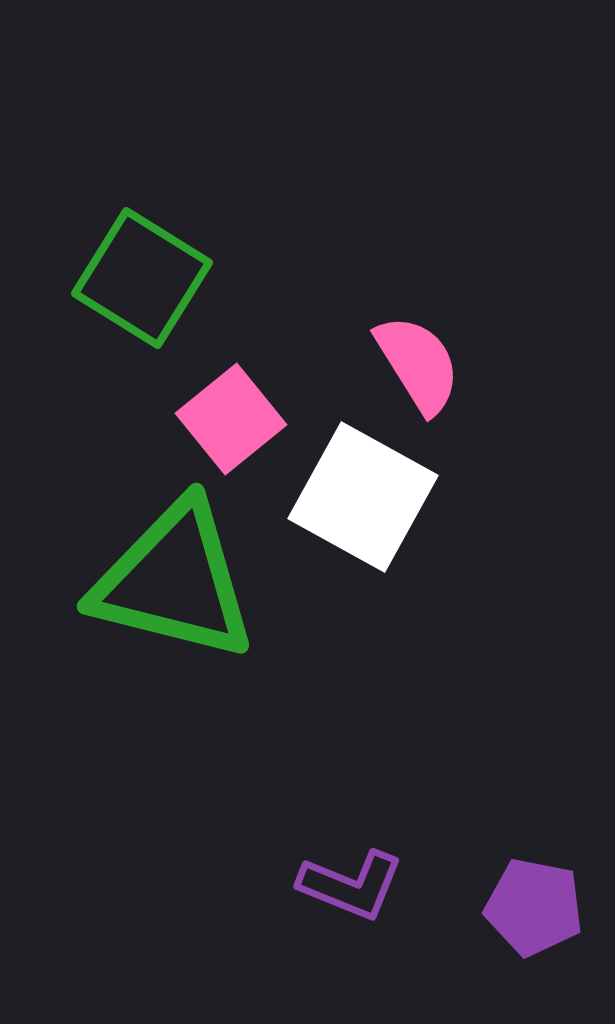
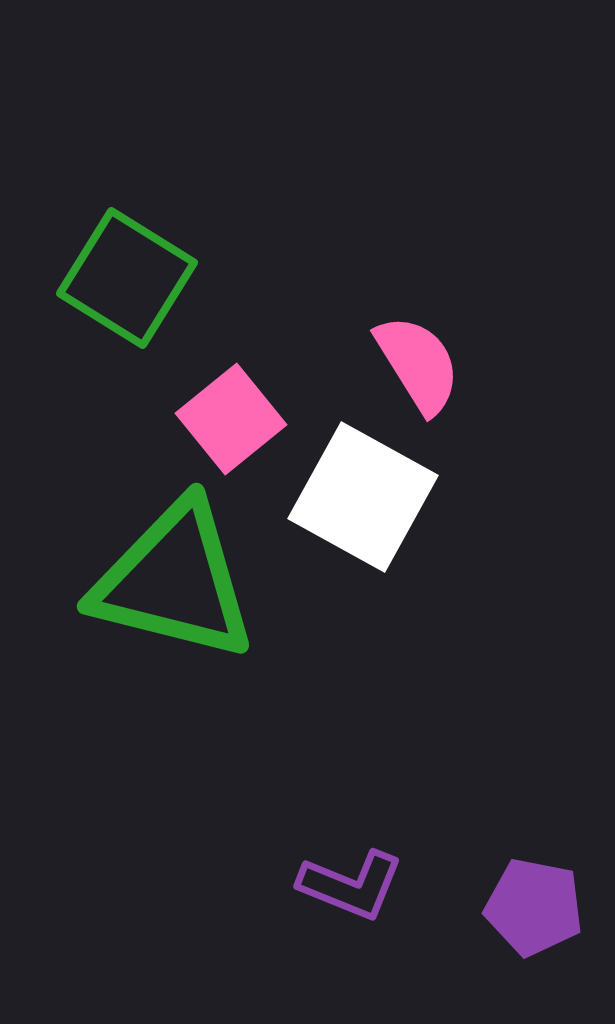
green square: moved 15 px left
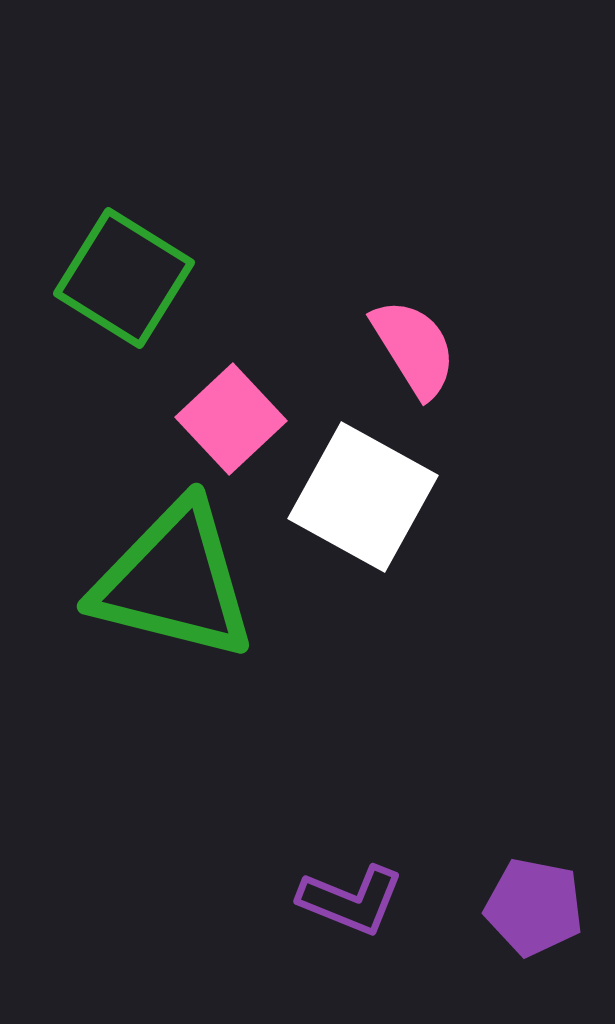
green square: moved 3 px left
pink semicircle: moved 4 px left, 16 px up
pink square: rotated 4 degrees counterclockwise
purple L-shape: moved 15 px down
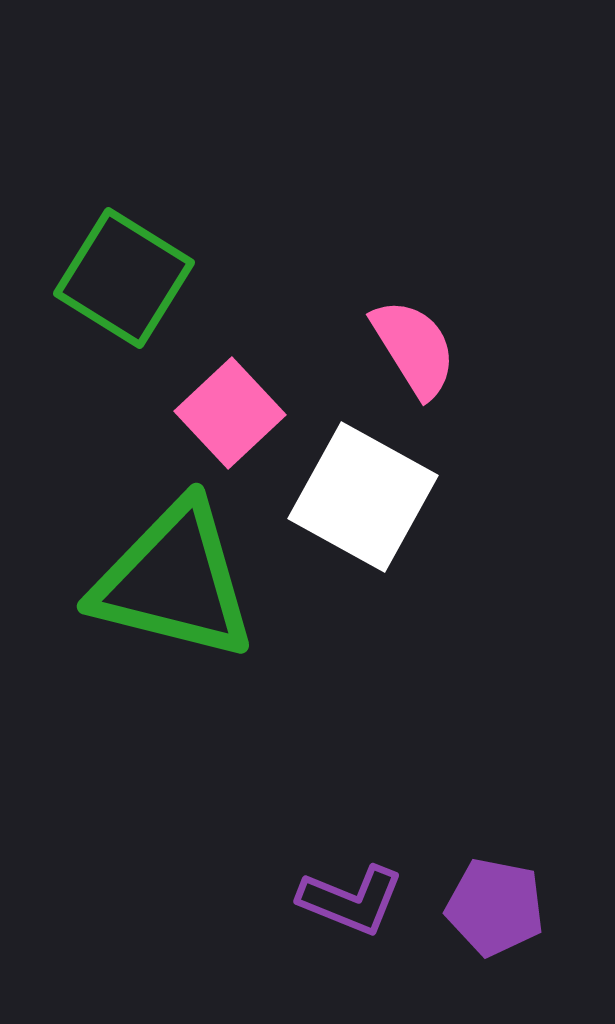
pink square: moved 1 px left, 6 px up
purple pentagon: moved 39 px left
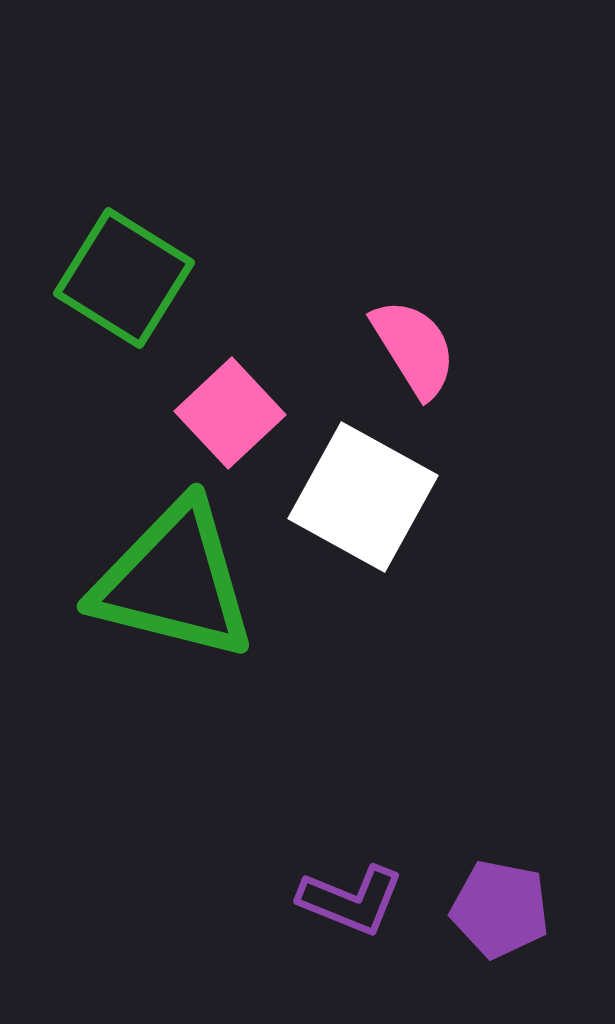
purple pentagon: moved 5 px right, 2 px down
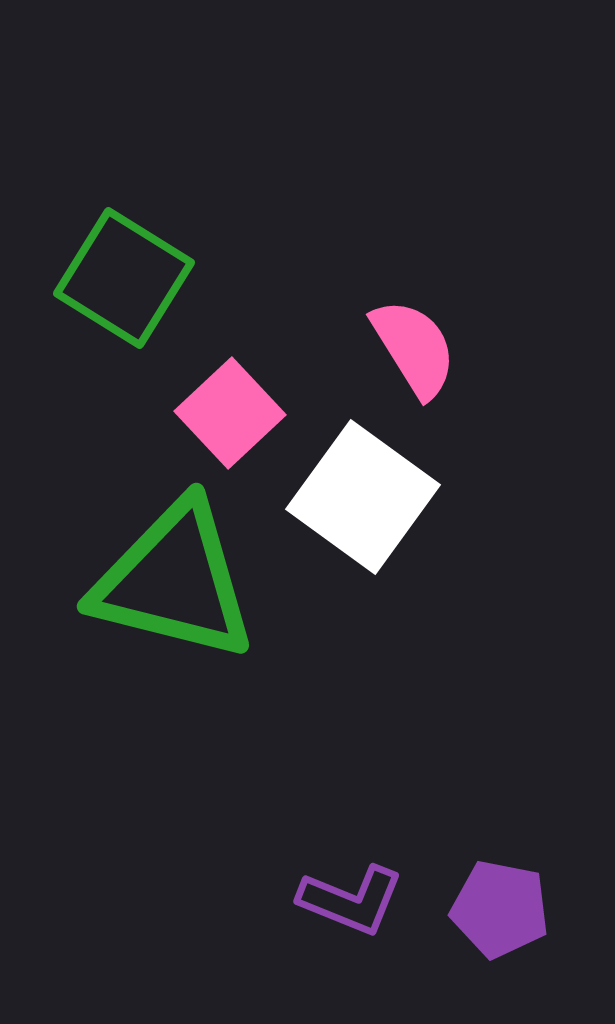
white square: rotated 7 degrees clockwise
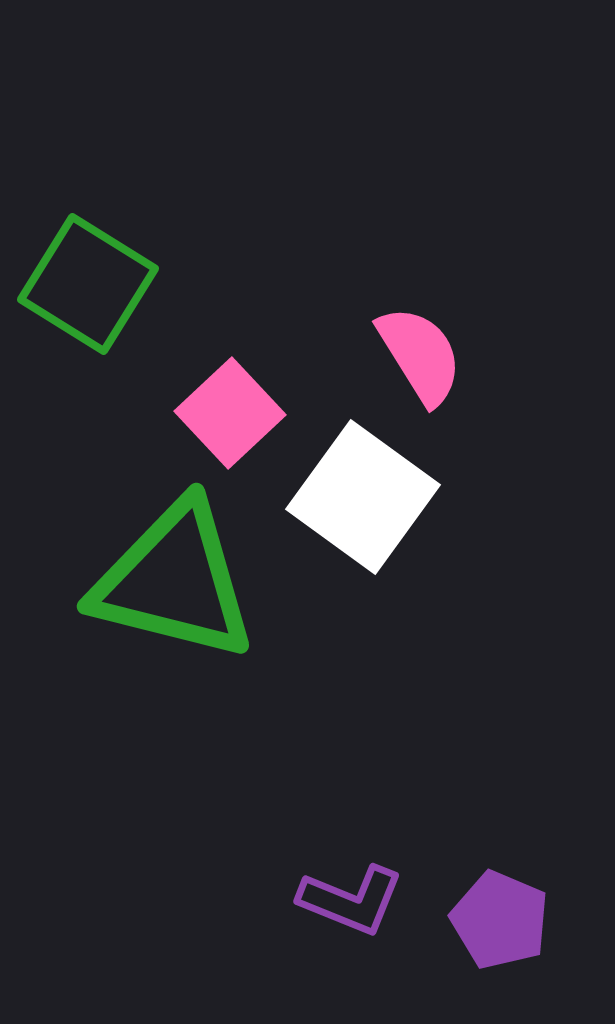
green square: moved 36 px left, 6 px down
pink semicircle: moved 6 px right, 7 px down
purple pentagon: moved 11 px down; rotated 12 degrees clockwise
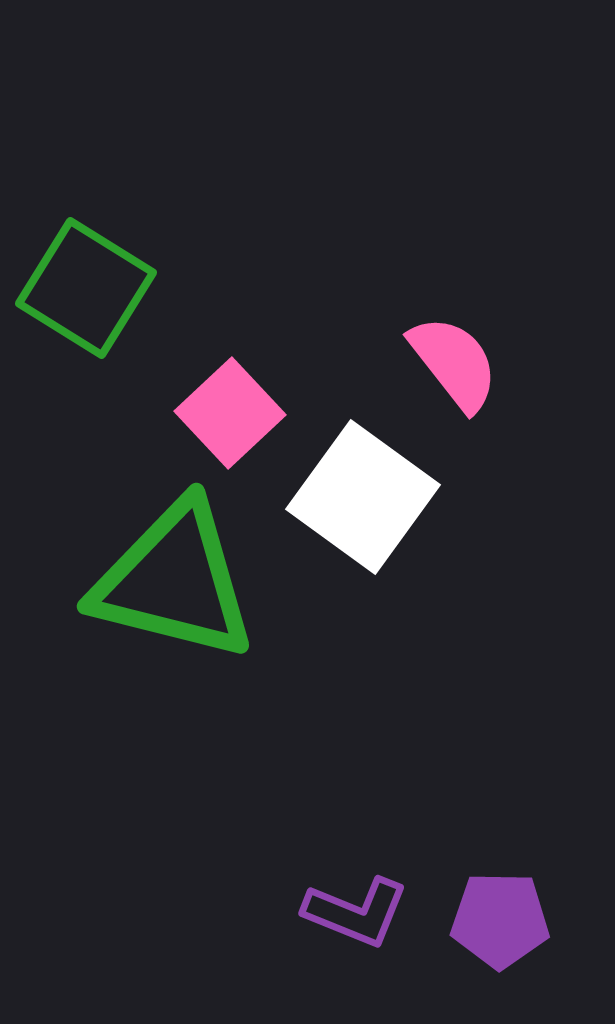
green square: moved 2 px left, 4 px down
pink semicircle: moved 34 px right, 8 px down; rotated 6 degrees counterclockwise
purple L-shape: moved 5 px right, 12 px down
purple pentagon: rotated 22 degrees counterclockwise
